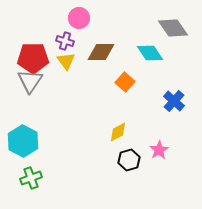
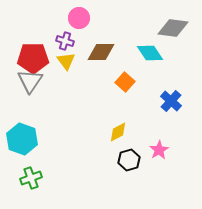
gray diamond: rotated 48 degrees counterclockwise
blue cross: moved 3 px left
cyan hexagon: moved 1 px left, 2 px up; rotated 8 degrees counterclockwise
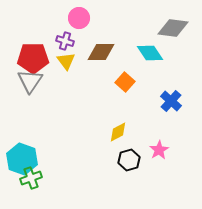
cyan hexagon: moved 20 px down
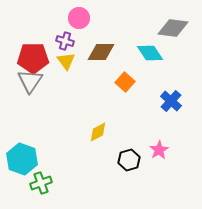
yellow diamond: moved 20 px left
green cross: moved 10 px right, 5 px down
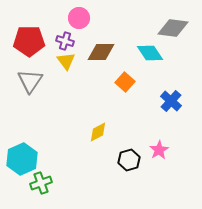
red pentagon: moved 4 px left, 17 px up
cyan hexagon: rotated 16 degrees clockwise
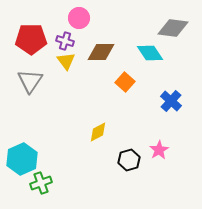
red pentagon: moved 2 px right, 2 px up
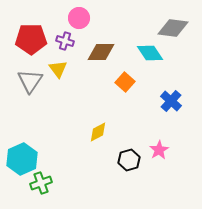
yellow triangle: moved 8 px left, 8 px down
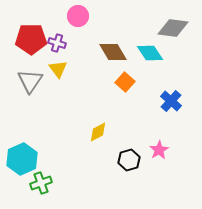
pink circle: moved 1 px left, 2 px up
purple cross: moved 8 px left, 2 px down
brown diamond: moved 12 px right; rotated 60 degrees clockwise
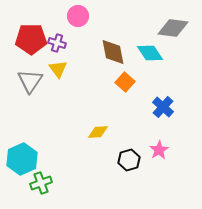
brown diamond: rotated 20 degrees clockwise
blue cross: moved 8 px left, 6 px down
yellow diamond: rotated 25 degrees clockwise
